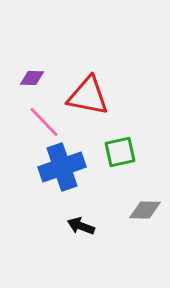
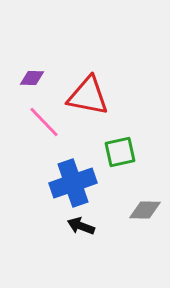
blue cross: moved 11 px right, 16 px down
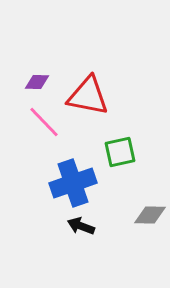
purple diamond: moved 5 px right, 4 px down
gray diamond: moved 5 px right, 5 px down
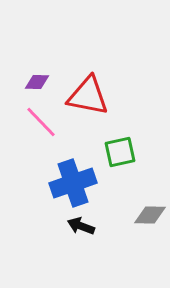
pink line: moved 3 px left
